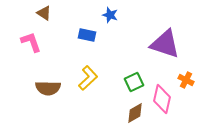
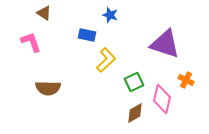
yellow L-shape: moved 18 px right, 18 px up
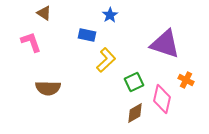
blue star: rotated 21 degrees clockwise
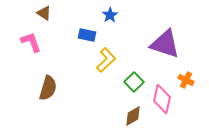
green square: rotated 18 degrees counterclockwise
brown semicircle: rotated 75 degrees counterclockwise
brown diamond: moved 2 px left, 3 px down
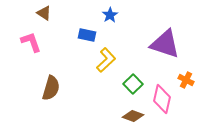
green square: moved 1 px left, 2 px down
brown semicircle: moved 3 px right
brown diamond: rotated 50 degrees clockwise
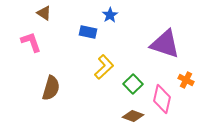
blue rectangle: moved 1 px right, 3 px up
yellow L-shape: moved 2 px left, 7 px down
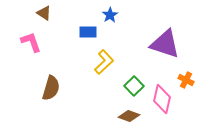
blue rectangle: rotated 12 degrees counterclockwise
yellow L-shape: moved 5 px up
green square: moved 1 px right, 2 px down
brown diamond: moved 4 px left
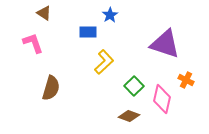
pink L-shape: moved 2 px right, 1 px down
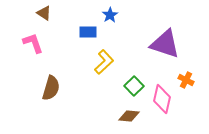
brown diamond: rotated 15 degrees counterclockwise
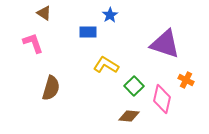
yellow L-shape: moved 2 px right, 3 px down; rotated 105 degrees counterclockwise
